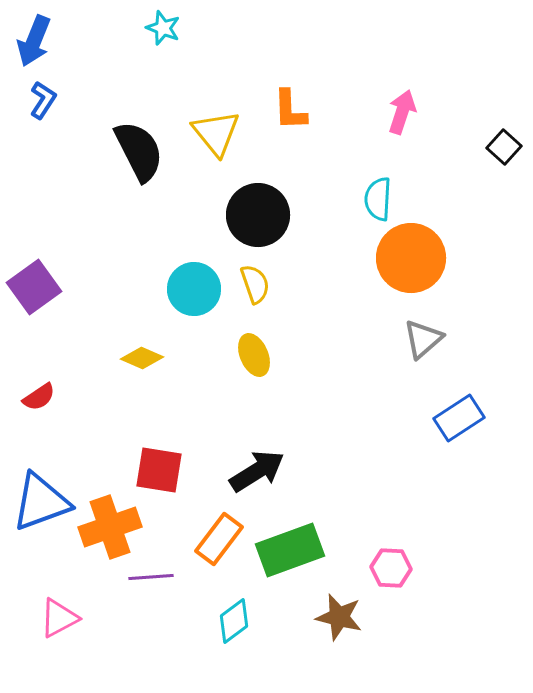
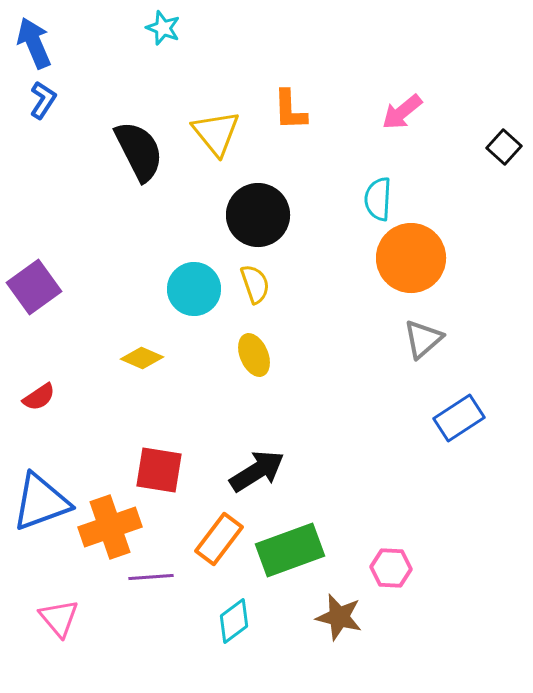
blue arrow: moved 2 px down; rotated 135 degrees clockwise
pink arrow: rotated 147 degrees counterclockwise
pink triangle: rotated 42 degrees counterclockwise
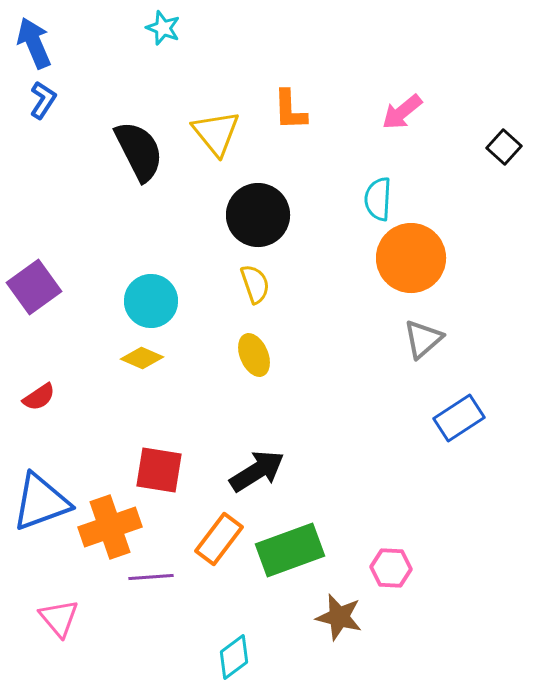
cyan circle: moved 43 px left, 12 px down
cyan diamond: moved 36 px down
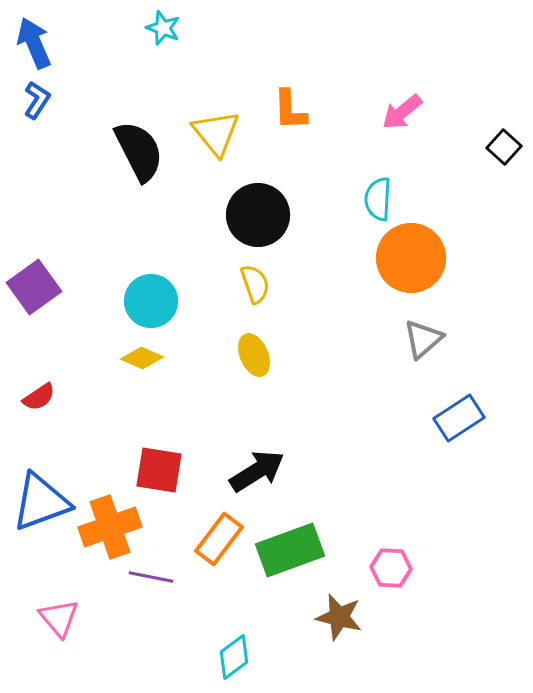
blue L-shape: moved 6 px left
purple line: rotated 15 degrees clockwise
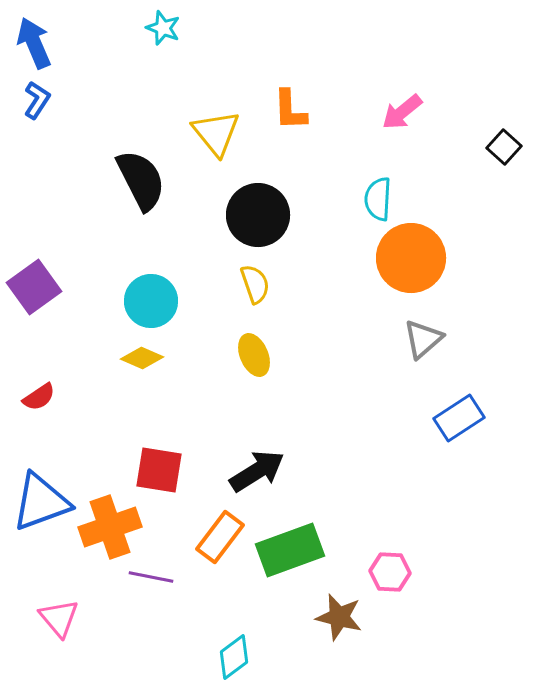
black semicircle: moved 2 px right, 29 px down
orange rectangle: moved 1 px right, 2 px up
pink hexagon: moved 1 px left, 4 px down
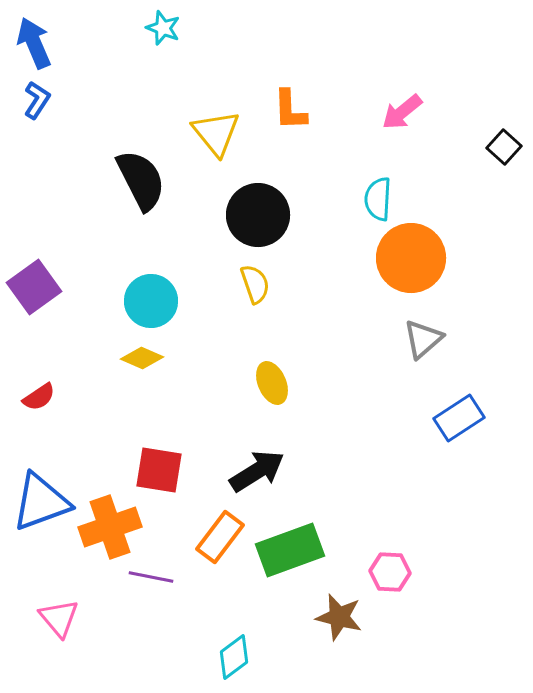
yellow ellipse: moved 18 px right, 28 px down
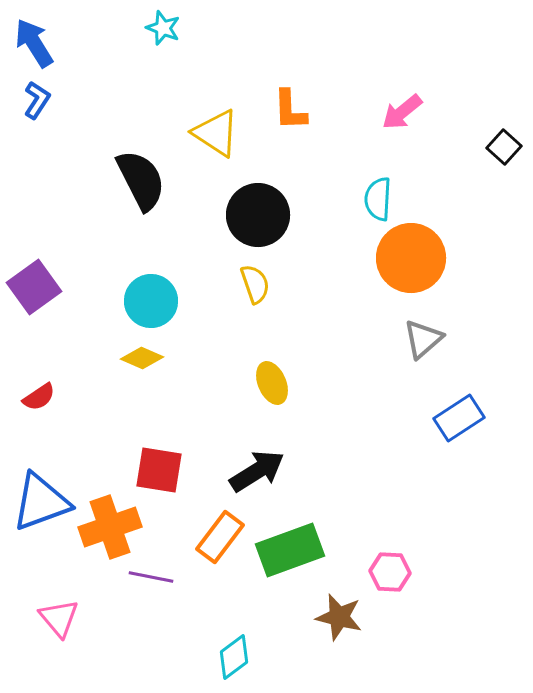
blue arrow: rotated 9 degrees counterclockwise
yellow triangle: rotated 18 degrees counterclockwise
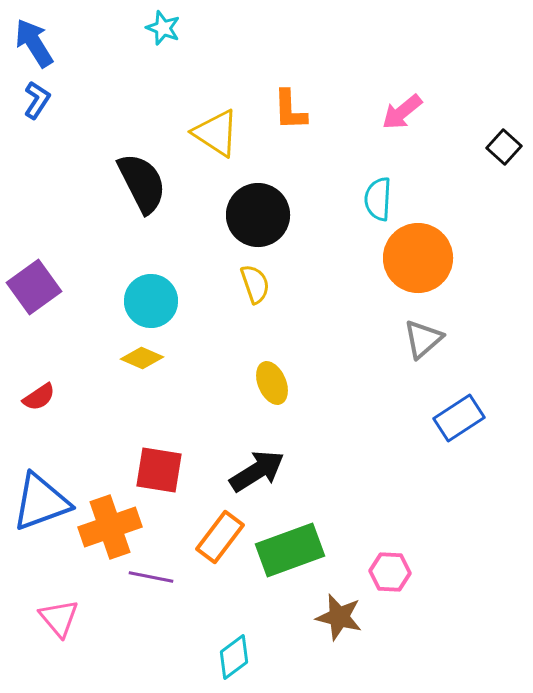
black semicircle: moved 1 px right, 3 px down
orange circle: moved 7 px right
